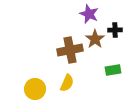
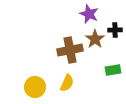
yellow circle: moved 2 px up
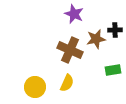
purple star: moved 15 px left
brown star: moved 1 px right; rotated 24 degrees clockwise
brown cross: rotated 35 degrees clockwise
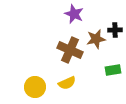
yellow semicircle: rotated 42 degrees clockwise
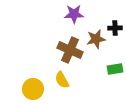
purple star: rotated 24 degrees counterclockwise
black cross: moved 2 px up
green rectangle: moved 2 px right, 1 px up
yellow semicircle: moved 5 px left, 3 px up; rotated 84 degrees clockwise
yellow circle: moved 2 px left, 2 px down
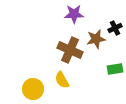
black cross: rotated 24 degrees counterclockwise
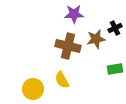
brown cross: moved 2 px left, 4 px up; rotated 10 degrees counterclockwise
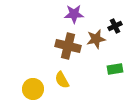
black cross: moved 2 px up
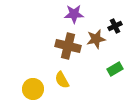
green rectangle: rotated 21 degrees counterclockwise
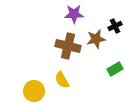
yellow circle: moved 1 px right, 2 px down
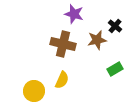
purple star: rotated 18 degrees clockwise
black cross: rotated 24 degrees counterclockwise
brown star: moved 1 px right, 1 px down
brown cross: moved 5 px left, 2 px up
yellow semicircle: rotated 126 degrees counterclockwise
